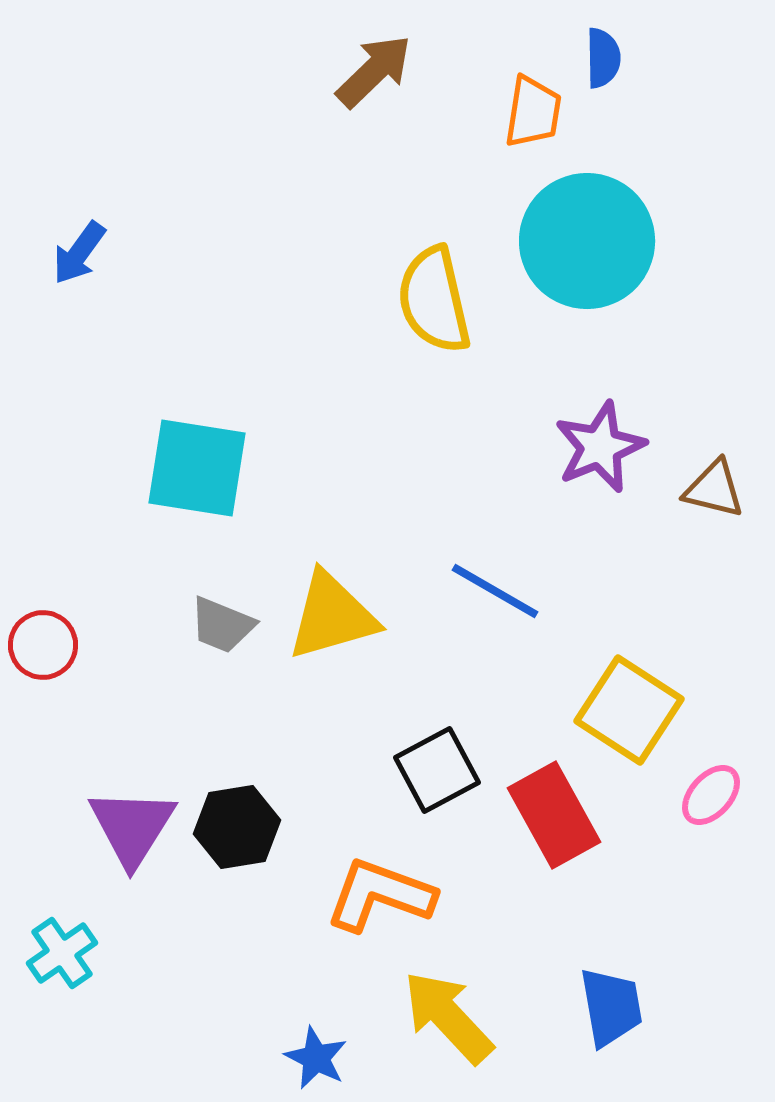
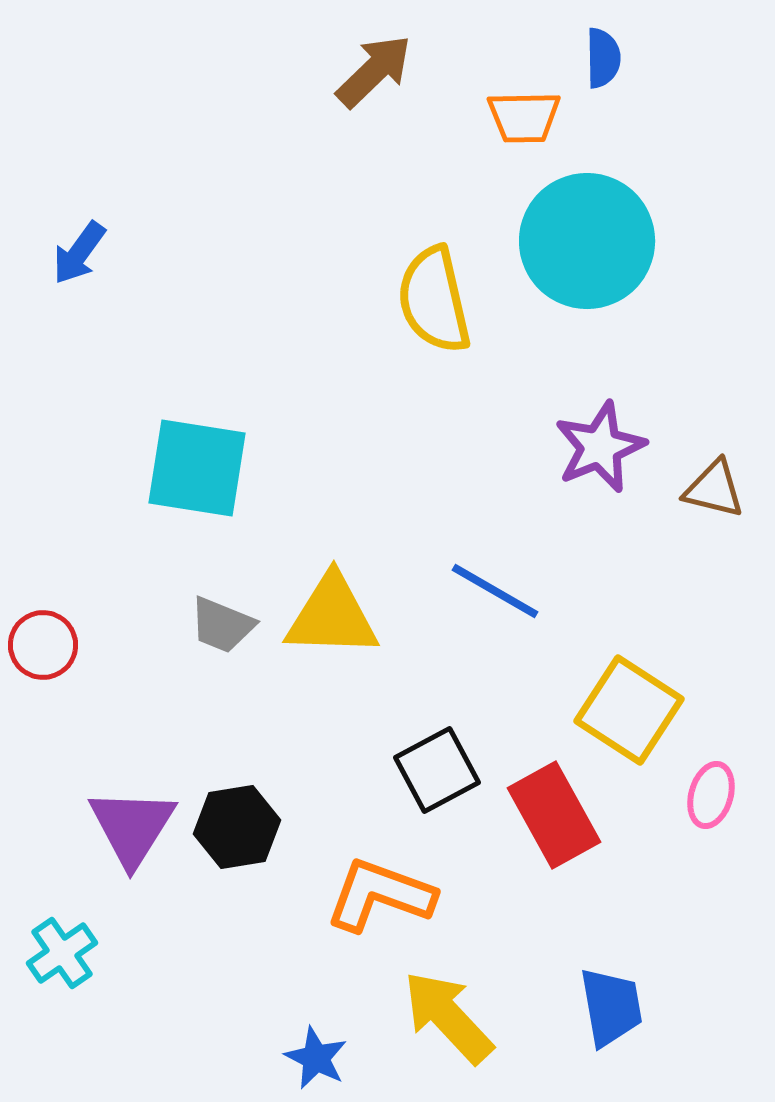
orange trapezoid: moved 9 px left, 5 px down; rotated 80 degrees clockwise
yellow triangle: rotated 18 degrees clockwise
pink ellipse: rotated 26 degrees counterclockwise
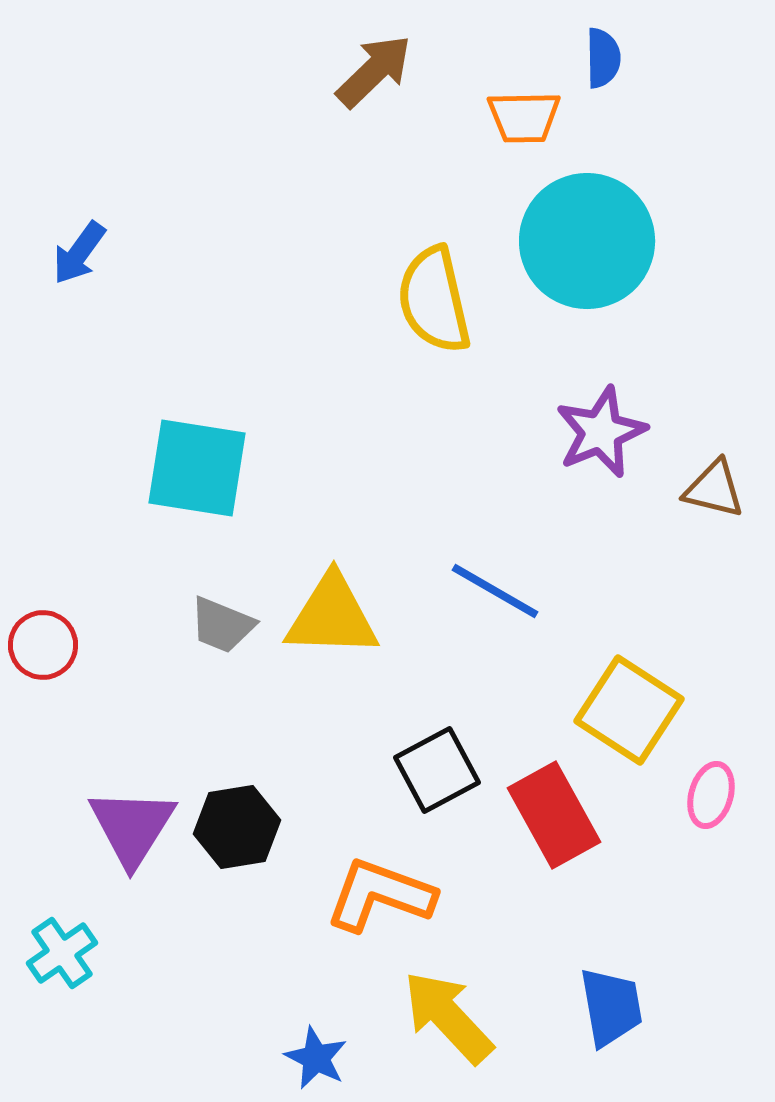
purple star: moved 1 px right, 15 px up
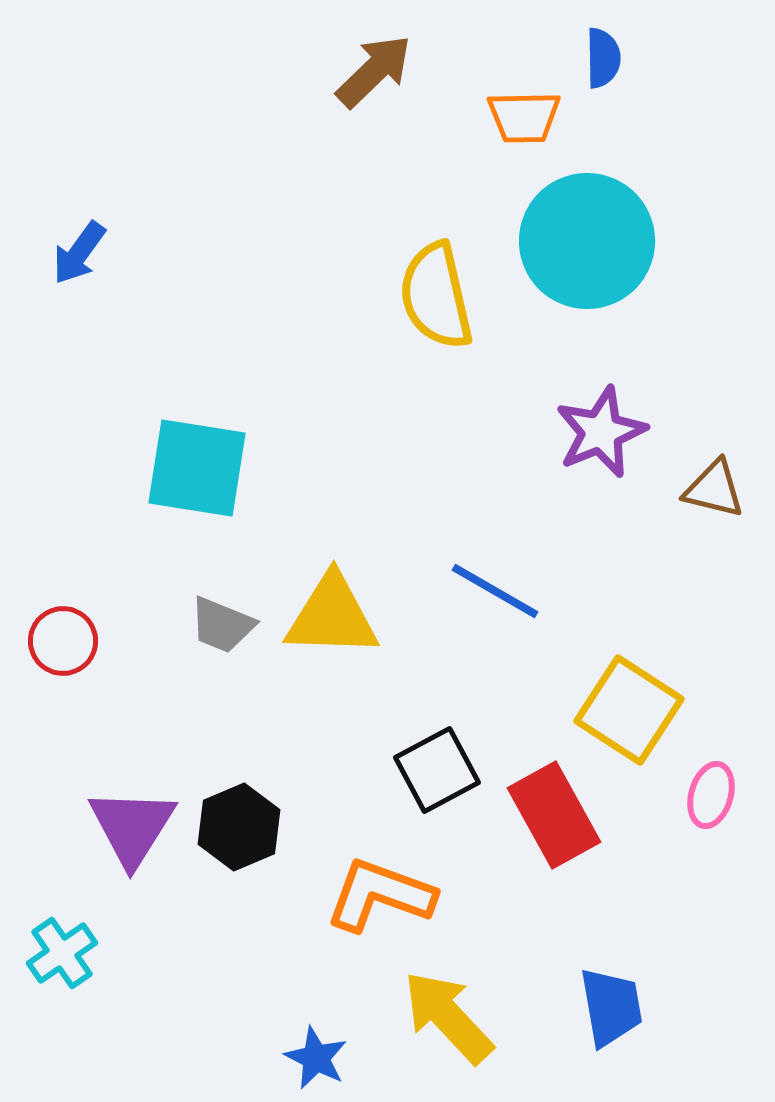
yellow semicircle: moved 2 px right, 4 px up
red circle: moved 20 px right, 4 px up
black hexagon: moved 2 px right; rotated 14 degrees counterclockwise
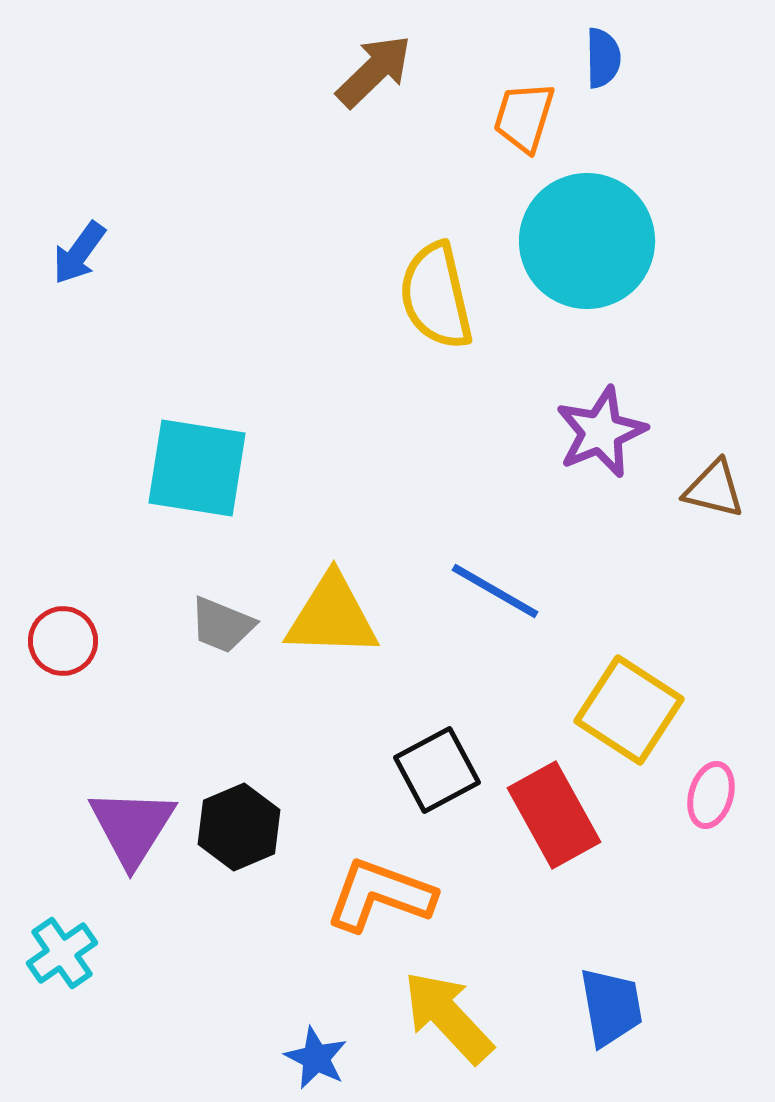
orange trapezoid: rotated 108 degrees clockwise
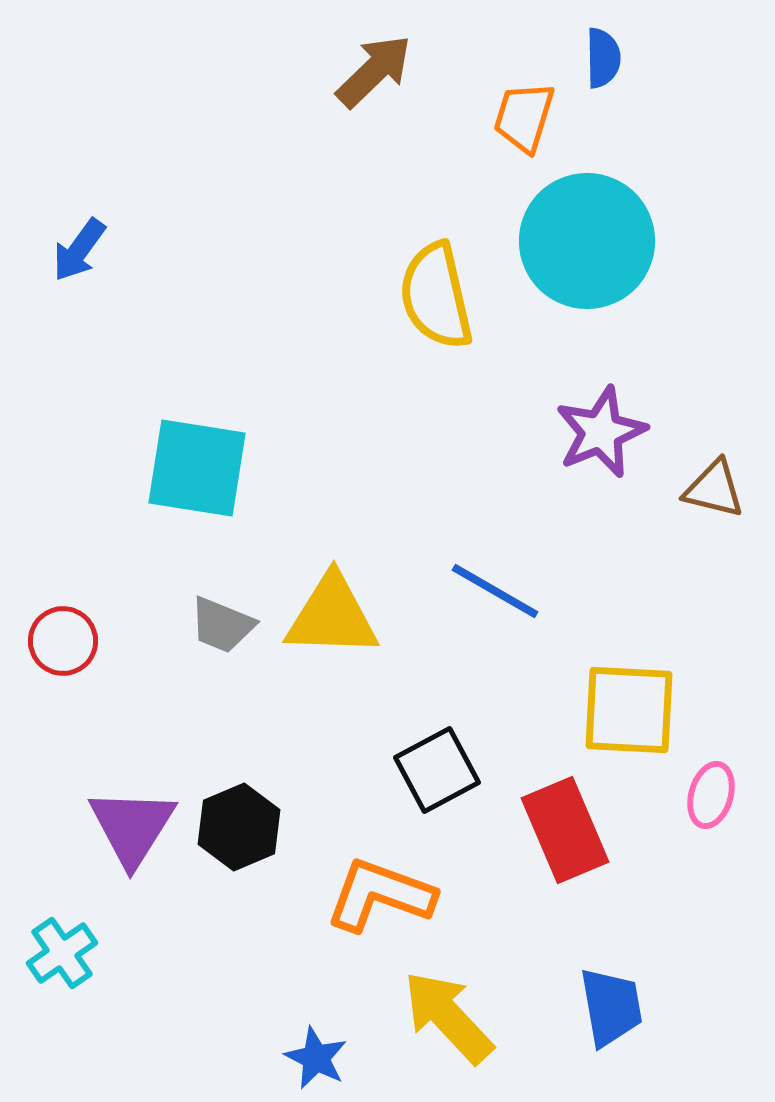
blue arrow: moved 3 px up
yellow square: rotated 30 degrees counterclockwise
red rectangle: moved 11 px right, 15 px down; rotated 6 degrees clockwise
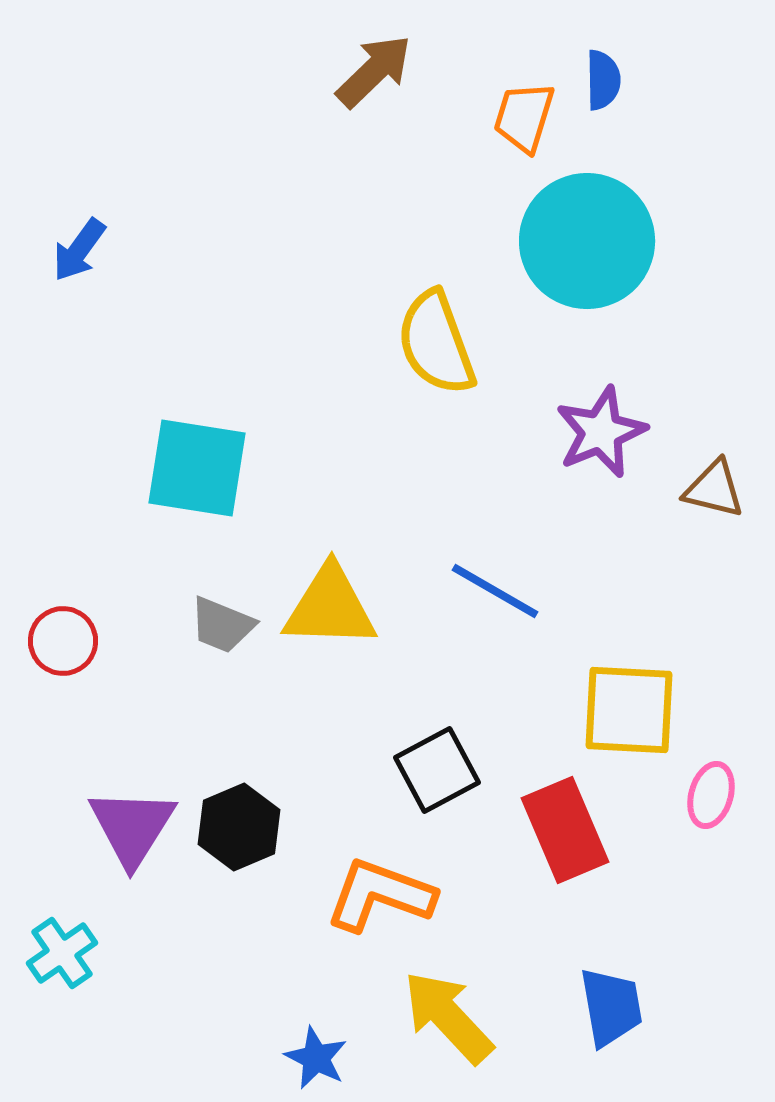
blue semicircle: moved 22 px down
yellow semicircle: moved 47 px down; rotated 7 degrees counterclockwise
yellow triangle: moved 2 px left, 9 px up
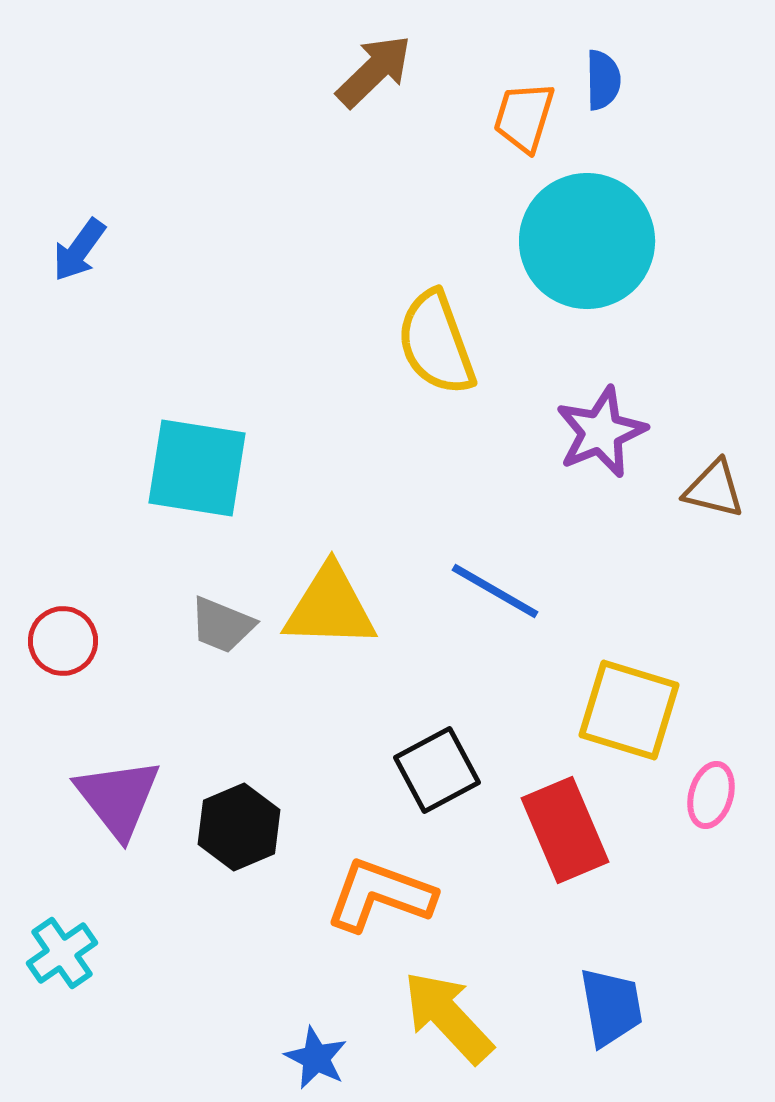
yellow square: rotated 14 degrees clockwise
purple triangle: moved 14 px left, 29 px up; rotated 10 degrees counterclockwise
